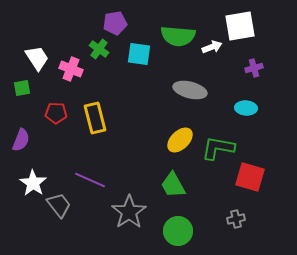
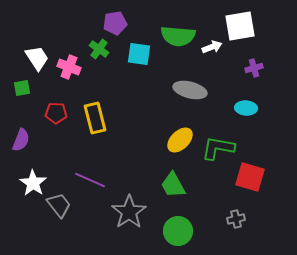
pink cross: moved 2 px left, 2 px up
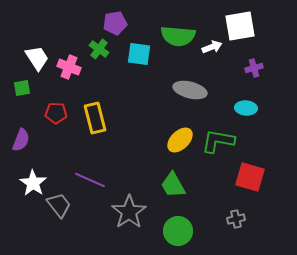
green L-shape: moved 7 px up
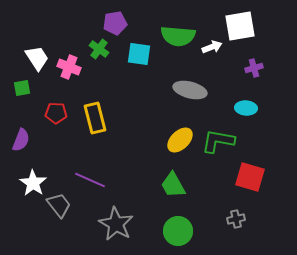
gray star: moved 13 px left, 12 px down; rotated 8 degrees counterclockwise
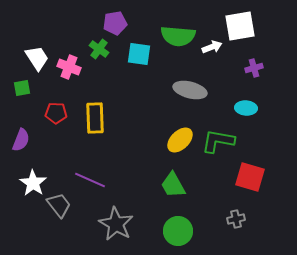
yellow rectangle: rotated 12 degrees clockwise
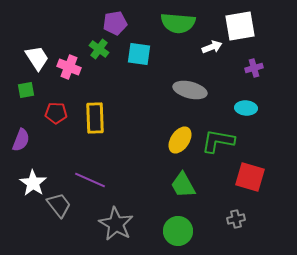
green semicircle: moved 13 px up
green square: moved 4 px right, 2 px down
yellow ellipse: rotated 12 degrees counterclockwise
green trapezoid: moved 10 px right
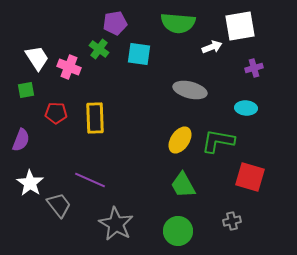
white star: moved 3 px left
gray cross: moved 4 px left, 2 px down
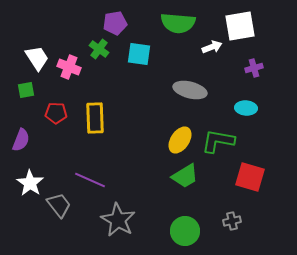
green trapezoid: moved 2 px right, 9 px up; rotated 92 degrees counterclockwise
gray star: moved 2 px right, 4 px up
green circle: moved 7 px right
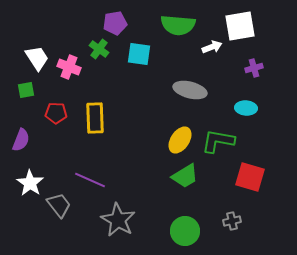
green semicircle: moved 2 px down
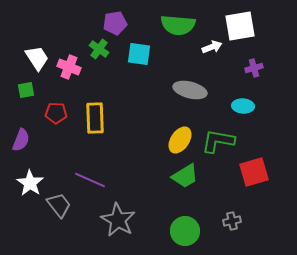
cyan ellipse: moved 3 px left, 2 px up
red square: moved 4 px right, 5 px up; rotated 32 degrees counterclockwise
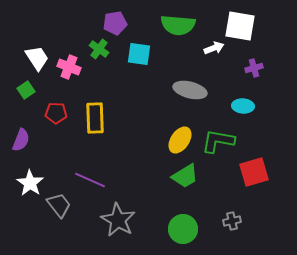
white square: rotated 20 degrees clockwise
white arrow: moved 2 px right, 1 px down
green square: rotated 24 degrees counterclockwise
green circle: moved 2 px left, 2 px up
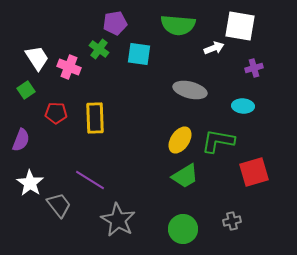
purple line: rotated 8 degrees clockwise
